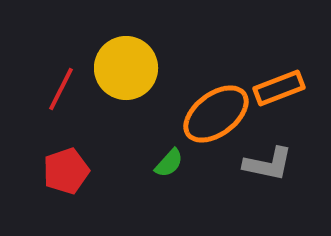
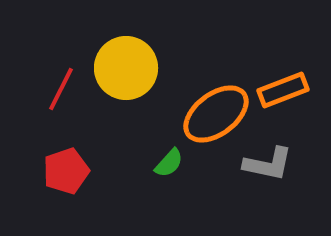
orange rectangle: moved 4 px right, 2 px down
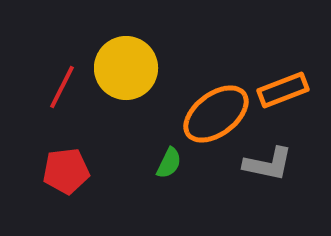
red line: moved 1 px right, 2 px up
green semicircle: rotated 16 degrees counterclockwise
red pentagon: rotated 12 degrees clockwise
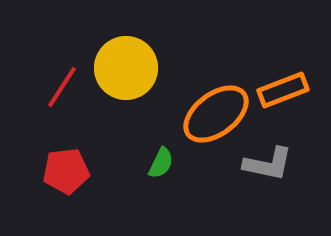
red line: rotated 6 degrees clockwise
green semicircle: moved 8 px left
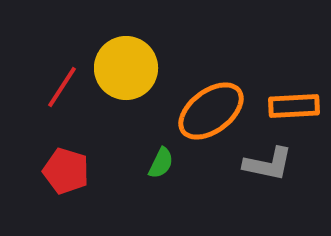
orange rectangle: moved 11 px right, 16 px down; rotated 18 degrees clockwise
orange ellipse: moved 5 px left, 3 px up
red pentagon: rotated 24 degrees clockwise
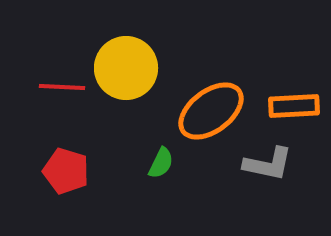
red line: rotated 60 degrees clockwise
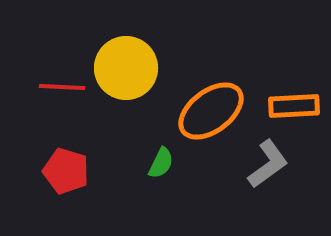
gray L-shape: rotated 48 degrees counterclockwise
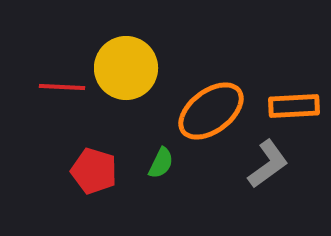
red pentagon: moved 28 px right
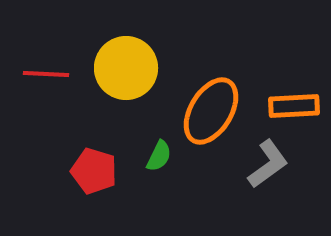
red line: moved 16 px left, 13 px up
orange ellipse: rotated 22 degrees counterclockwise
green semicircle: moved 2 px left, 7 px up
